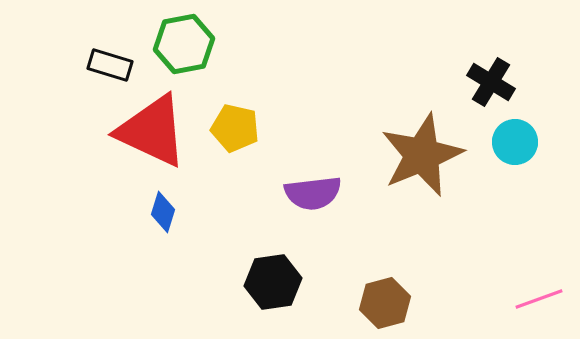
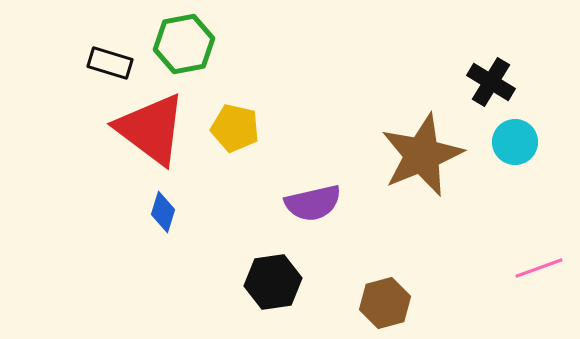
black rectangle: moved 2 px up
red triangle: moved 1 px left, 2 px up; rotated 12 degrees clockwise
purple semicircle: moved 10 px down; rotated 6 degrees counterclockwise
pink line: moved 31 px up
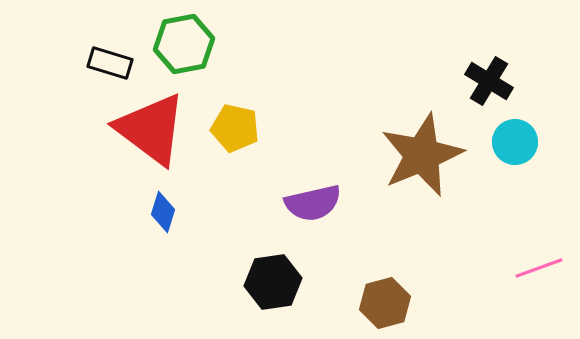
black cross: moved 2 px left, 1 px up
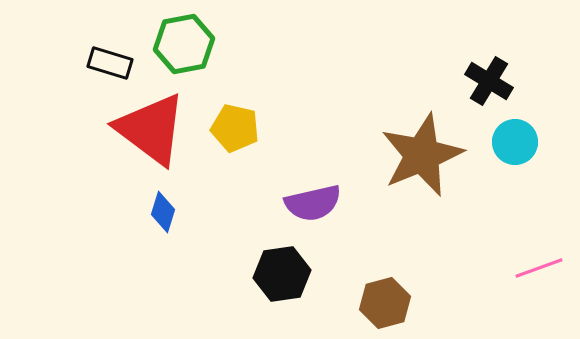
black hexagon: moved 9 px right, 8 px up
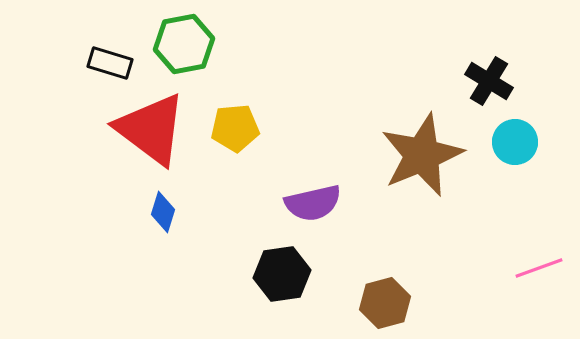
yellow pentagon: rotated 18 degrees counterclockwise
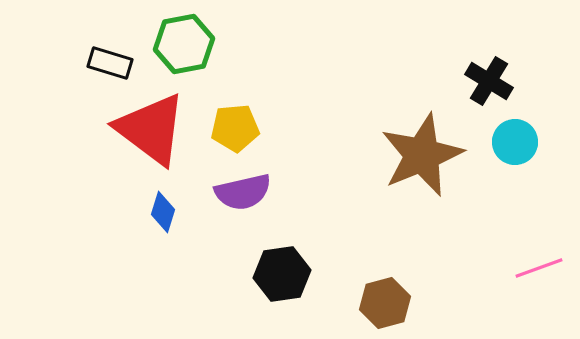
purple semicircle: moved 70 px left, 11 px up
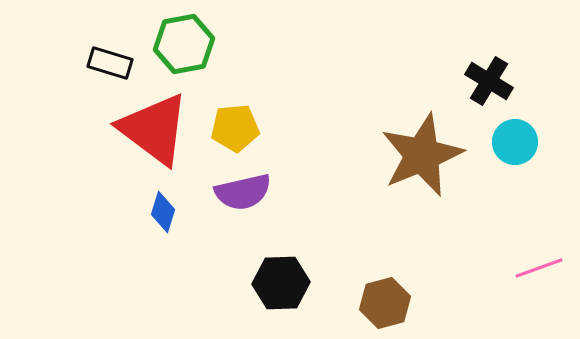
red triangle: moved 3 px right
black hexagon: moved 1 px left, 9 px down; rotated 6 degrees clockwise
